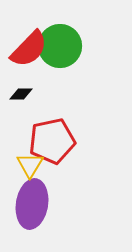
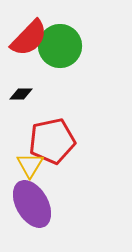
red semicircle: moved 11 px up
purple ellipse: rotated 39 degrees counterclockwise
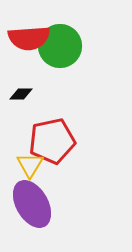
red semicircle: rotated 42 degrees clockwise
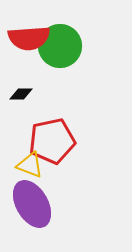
yellow triangle: rotated 40 degrees counterclockwise
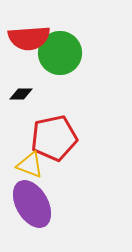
green circle: moved 7 px down
red pentagon: moved 2 px right, 3 px up
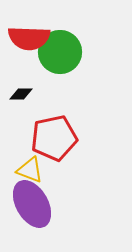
red semicircle: rotated 6 degrees clockwise
green circle: moved 1 px up
yellow triangle: moved 5 px down
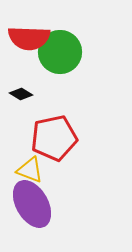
black diamond: rotated 30 degrees clockwise
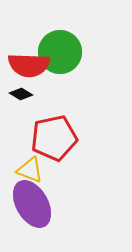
red semicircle: moved 27 px down
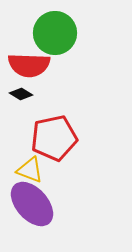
green circle: moved 5 px left, 19 px up
purple ellipse: rotated 12 degrees counterclockwise
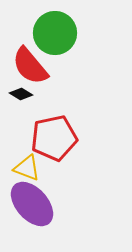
red semicircle: moved 1 px right, 1 px down; rotated 48 degrees clockwise
yellow triangle: moved 3 px left, 2 px up
